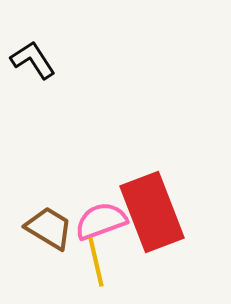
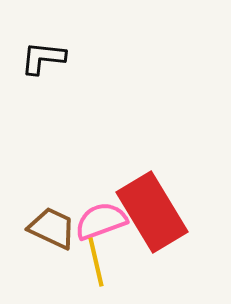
black L-shape: moved 10 px right, 2 px up; rotated 51 degrees counterclockwise
red rectangle: rotated 10 degrees counterclockwise
brown trapezoid: moved 3 px right; rotated 6 degrees counterclockwise
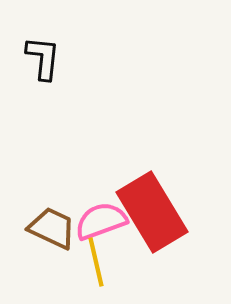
black L-shape: rotated 90 degrees clockwise
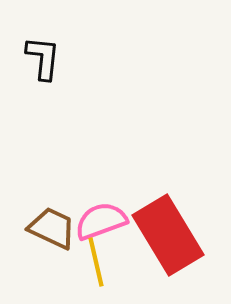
red rectangle: moved 16 px right, 23 px down
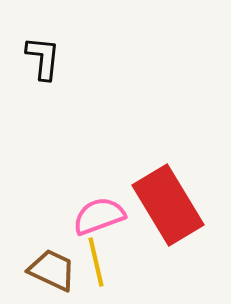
pink semicircle: moved 2 px left, 5 px up
brown trapezoid: moved 42 px down
red rectangle: moved 30 px up
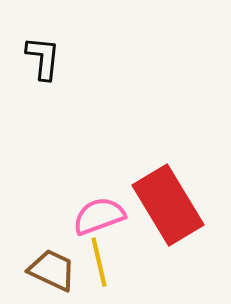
yellow line: moved 3 px right
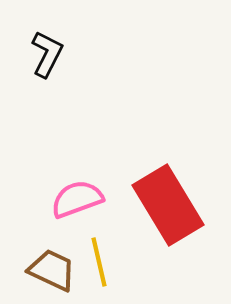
black L-shape: moved 4 px right, 4 px up; rotated 21 degrees clockwise
pink semicircle: moved 22 px left, 17 px up
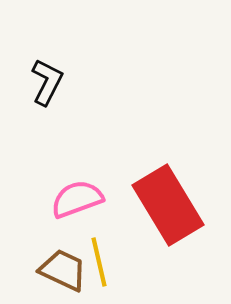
black L-shape: moved 28 px down
brown trapezoid: moved 11 px right
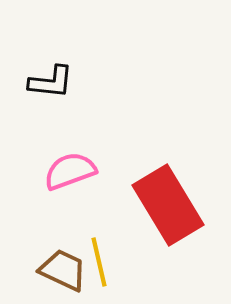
black L-shape: moved 4 px right; rotated 69 degrees clockwise
pink semicircle: moved 7 px left, 28 px up
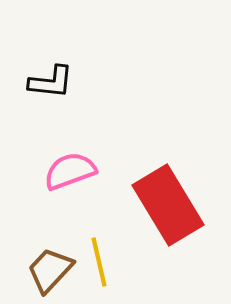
brown trapezoid: moved 13 px left; rotated 72 degrees counterclockwise
